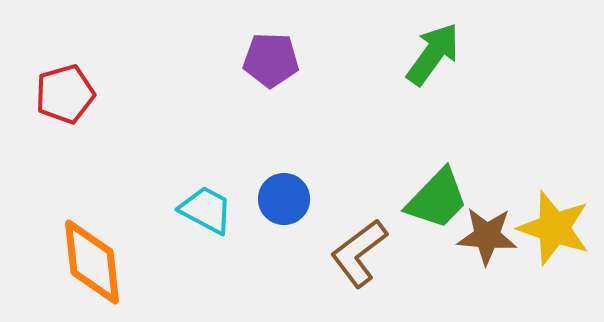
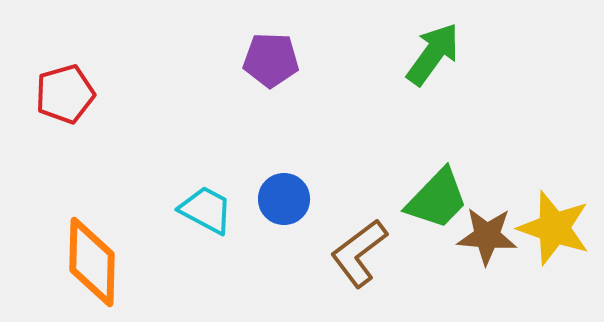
orange diamond: rotated 8 degrees clockwise
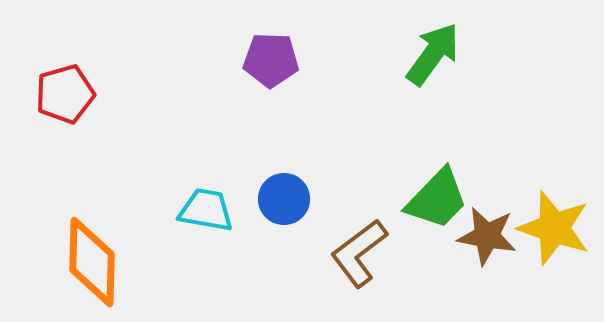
cyan trapezoid: rotated 18 degrees counterclockwise
brown star: rotated 6 degrees clockwise
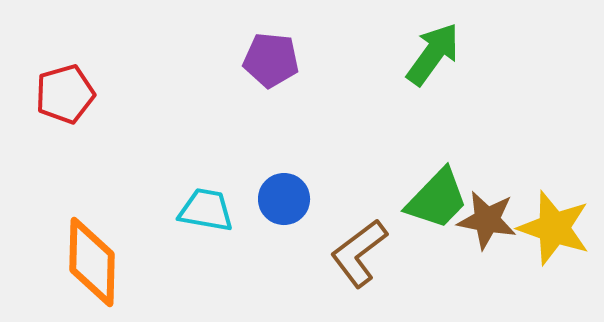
purple pentagon: rotated 4 degrees clockwise
brown star: moved 16 px up
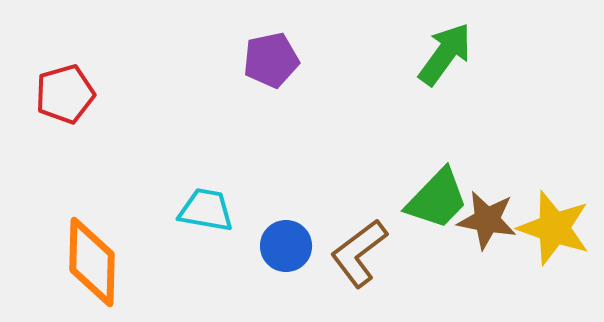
green arrow: moved 12 px right
purple pentagon: rotated 18 degrees counterclockwise
blue circle: moved 2 px right, 47 px down
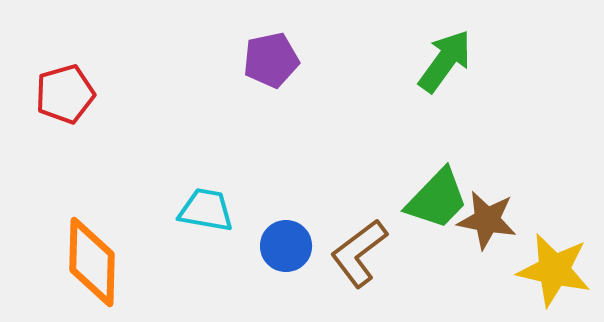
green arrow: moved 7 px down
yellow star: moved 42 px down; rotated 6 degrees counterclockwise
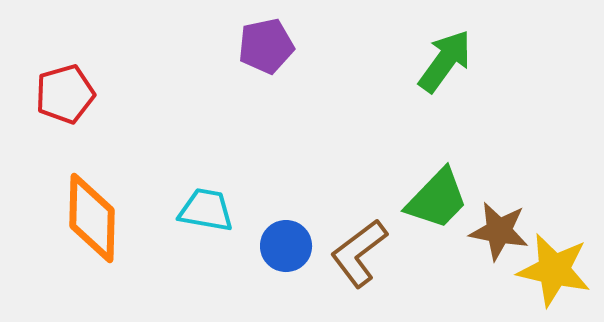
purple pentagon: moved 5 px left, 14 px up
brown star: moved 12 px right, 11 px down
orange diamond: moved 44 px up
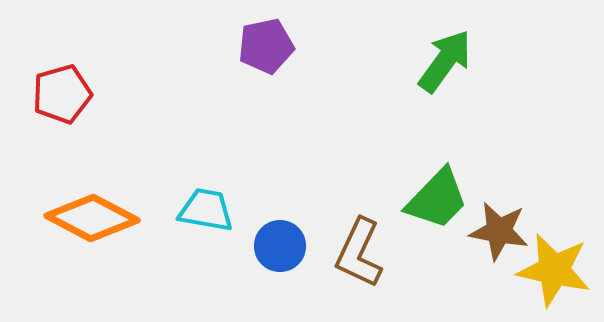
red pentagon: moved 3 px left
orange diamond: rotated 64 degrees counterclockwise
blue circle: moved 6 px left
brown L-shape: rotated 28 degrees counterclockwise
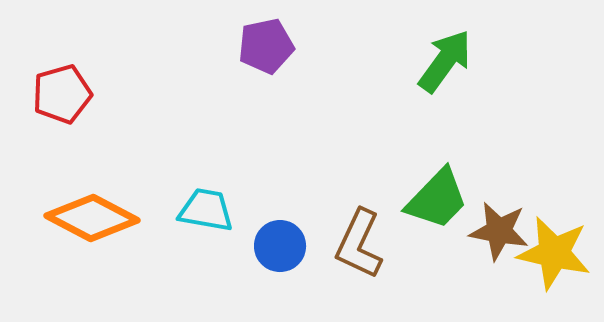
brown L-shape: moved 9 px up
yellow star: moved 17 px up
